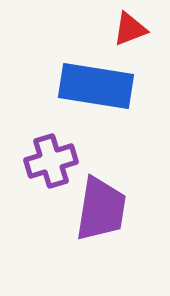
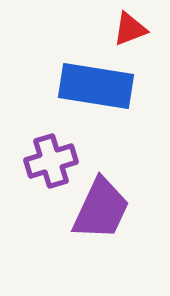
purple trapezoid: rotated 16 degrees clockwise
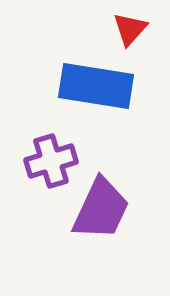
red triangle: rotated 27 degrees counterclockwise
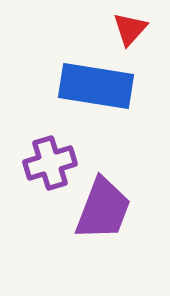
purple cross: moved 1 px left, 2 px down
purple trapezoid: moved 2 px right; rotated 4 degrees counterclockwise
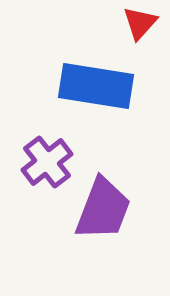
red triangle: moved 10 px right, 6 px up
purple cross: moved 3 px left, 1 px up; rotated 21 degrees counterclockwise
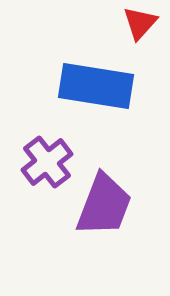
purple trapezoid: moved 1 px right, 4 px up
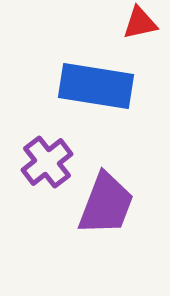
red triangle: rotated 36 degrees clockwise
purple trapezoid: moved 2 px right, 1 px up
